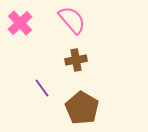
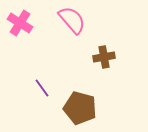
pink cross: rotated 15 degrees counterclockwise
brown cross: moved 28 px right, 3 px up
brown pentagon: moved 2 px left; rotated 16 degrees counterclockwise
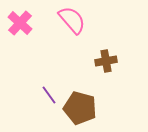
pink cross: rotated 10 degrees clockwise
brown cross: moved 2 px right, 4 px down
purple line: moved 7 px right, 7 px down
